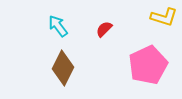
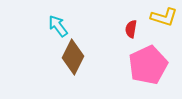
red semicircle: moved 27 px right; rotated 36 degrees counterclockwise
brown diamond: moved 10 px right, 11 px up
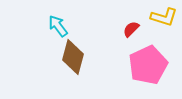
red semicircle: rotated 36 degrees clockwise
brown diamond: rotated 12 degrees counterclockwise
